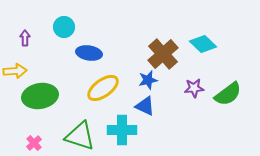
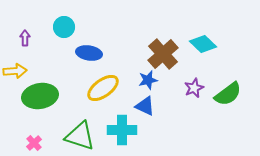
purple star: rotated 18 degrees counterclockwise
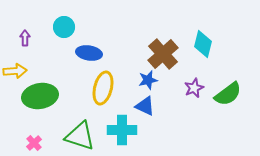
cyan diamond: rotated 60 degrees clockwise
yellow ellipse: rotated 40 degrees counterclockwise
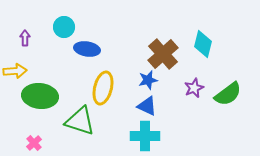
blue ellipse: moved 2 px left, 4 px up
green ellipse: rotated 16 degrees clockwise
blue triangle: moved 2 px right
cyan cross: moved 23 px right, 6 px down
green triangle: moved 15 px up
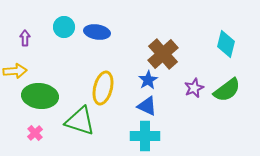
cyan diamond: moved 23 px right
blue ellipse: moved 10 px right, 17 px up
blue star: rotated 18 degrees counterclockwise
green semicircle: moved 1 px left, 4 px up
pink cross: moved 1 px right, 10 px up
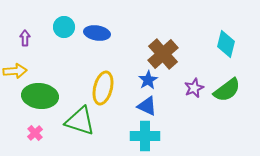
blue ellipse: moved 1 px down
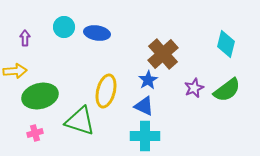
yellow ellipse: moved 3 px right, 3 px down
green ellipse: rotated 20 degrees counterclockwise
blue triangle: moved 3 px left
pink cross: rotated 28 degrees clockwise
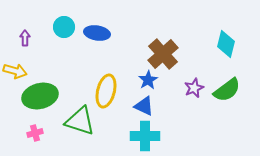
yellow arrow: rotated 20 degrees clockwise
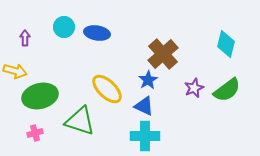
yellow ellipse: moved 1 px right, 2 px up; rotated 60 degrees counterclockwise
